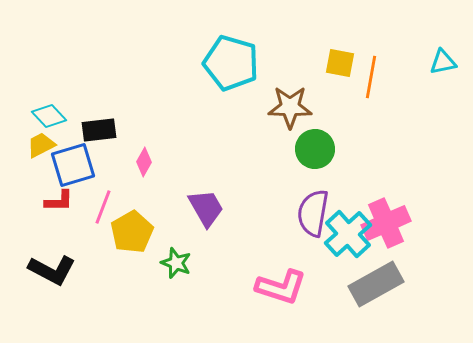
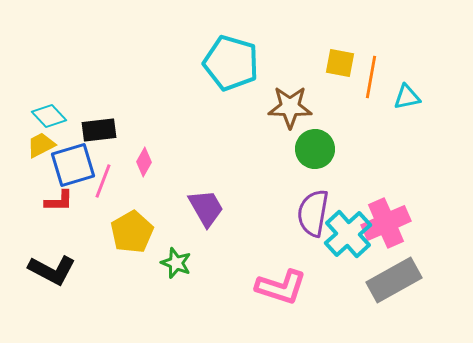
cyan triangle: moved 36 px left, 35 px down
pink line: moved 26 px up
gray rectangle: moved 18 px right, 4 px up
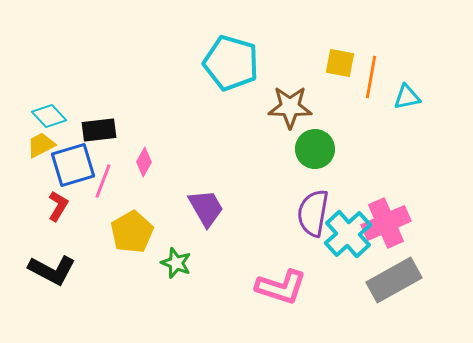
red L-shape: moved 1 px left, 5 px down; rotated 60 degrees counterclockwise
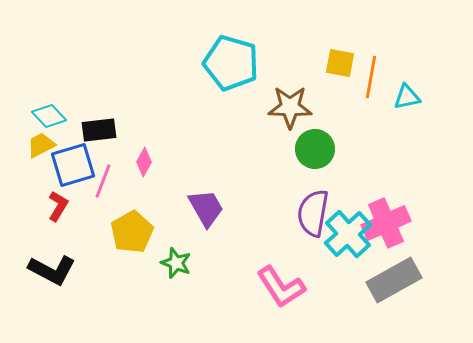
pink L-shape: rotated 39 degrees clockwise
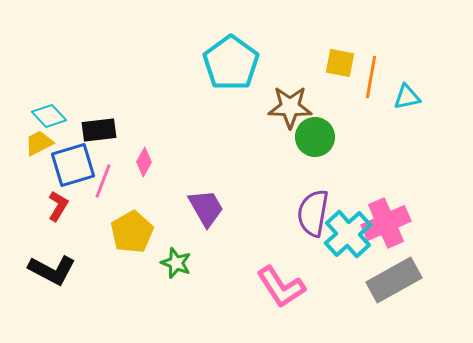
cyan pentagon: rotated 20 degrees clockwise
yellow trapezoid: moved 2 px left, 2 px up
green circle: moved 12 px up
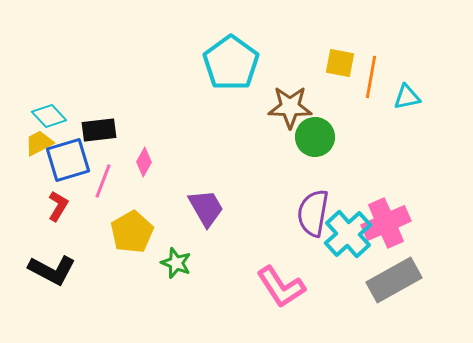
blue square: moved 5 px left, 5 px up
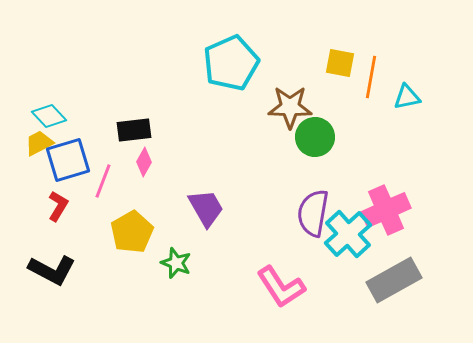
cyan pentagon: rotated 12 degrees clockwise
black rectangle: moved 35 px right
pink cross: moved 13 px up
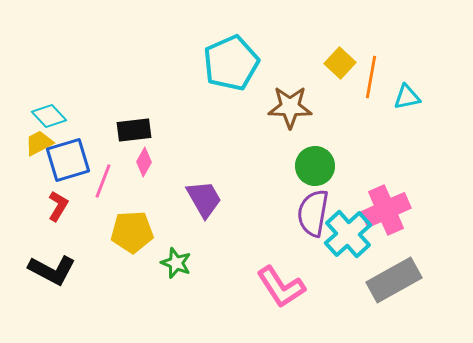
yellow square: rotated 32 degrees clockwise
green circle: moved 29 px down
purple trapezoid: moved 2 px left, 9 px up
yellow pentagon: rotated 27 degrees clockwise
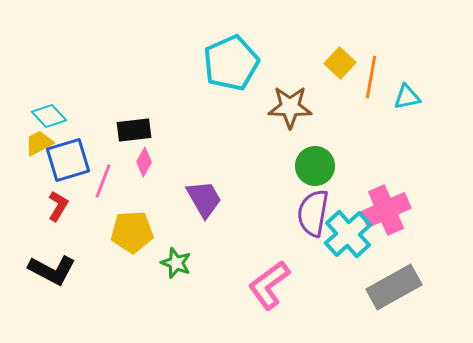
gray rectangle: moved 7 px down
pink L-shape: moved 12 px left, 2 px up; rotated 87 degrees clockwise
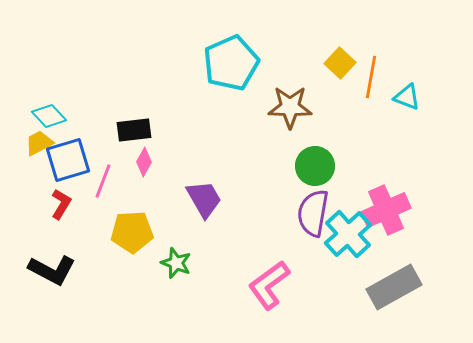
cyan triangle: rotated 32 degrees clockwise
red L-shape: moved 3 px right, 2 px up
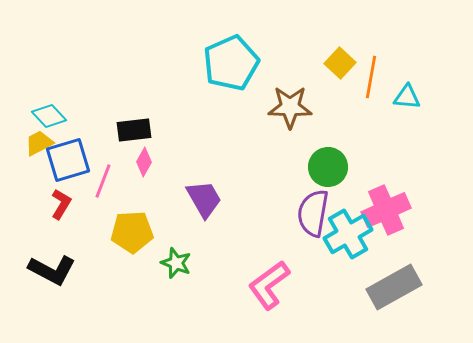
cyan triangle: rotated 16 degrees counterclockwise
green circle: moved 13 px right, 1 px down
cyan cross: rotated 12 degrees clockwise
